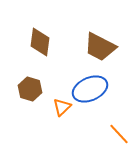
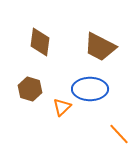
blue ellipse: rotated 24 degrees clockwise
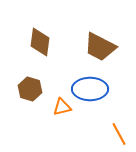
orange triangle: rotated 30 degrees clockwise
orange line: rotated 15 degrees clockwise
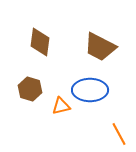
blue ellipse: moved 1 px down
orange triangle: moved 1 px left, 1 px up
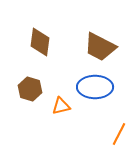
blue ellipse: moved 5 px right, 3 px up
orange line: rotated 55 degrees clockwise
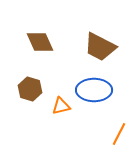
brown diamond: rotated 32 degrees counterclockwise
blue ellipse: moved 1 px left, 3 px down
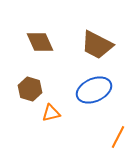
brown trapezoid: moved 3 px left, 2 px up
blue ellipse: rotated 24 degrees counterclockwise
orange triangle: moved 10 px left, 7 px down
orange line: moved 1 px left, 3 px down
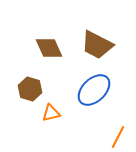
brown diamond: moved 9 px right, 6 px down
blue ellipse: rotated 20 degrees counterclockwise
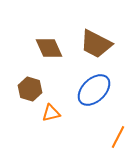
brown trapezoid: moved 1 px left, 1 px up
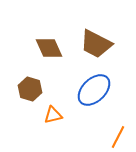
orange triangle: moved 2 px right, 2 px down
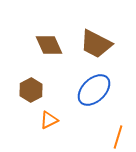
brown diamond: moved 3 px up
brown hexagon: moved 1 px right, 1 px down; rotated 15 degrees clockwise
orange triangle: moved 4 px left, 5 px down; rotated 12 degrees counterclockwise
orange line: rotated 10 degrees counterclockwise
